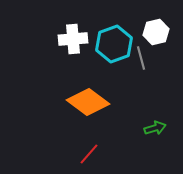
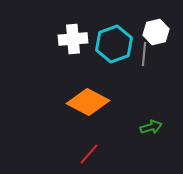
gray line: moved 3 px right, 4 px up; rotated 20 degrees clockwise
orange diamond: rotated 9 degrees counterclockwise
green arrow: moved 4 px left, 1 px up
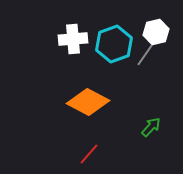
gray line: moved 1 px right, 1 px down; rotated 30 degrees clockwise
green arrow: rotated 30 degrees counterclockwise
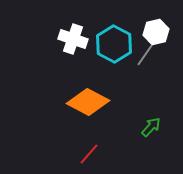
white cross: rotated 24 degrees clockwise
cyan hexagon: rotated 12 degrees counterclockwise
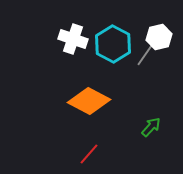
white hexagon: moved 3 px right, 5 px down
cyan hexagon: moved 1 px left
orange diamond: moved 1 px right, 1 px up
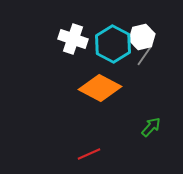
white hexagon: moved 17 px left
orange diamond: moved 11 px right, 13 px up
red line: rotated 25 degrees clockwise
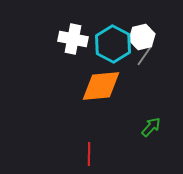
white cross: rotated 8 degrees counterclockwise
orange diamond: moved 1 px right, 2 px up; rotated 33 degrees counterclockwise
red line: rotated 65 degrees counterclockwise
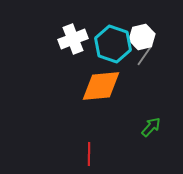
white cross: rotated 32 degrees counterclockwise
cyan hexagon: rotated 9 degrees counterclockwise
